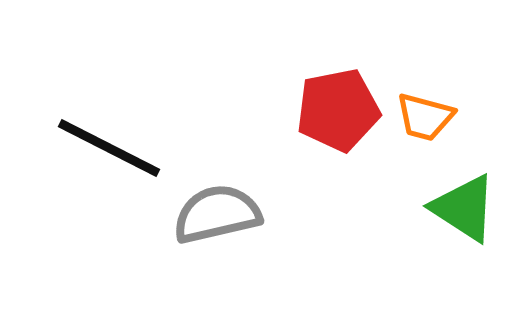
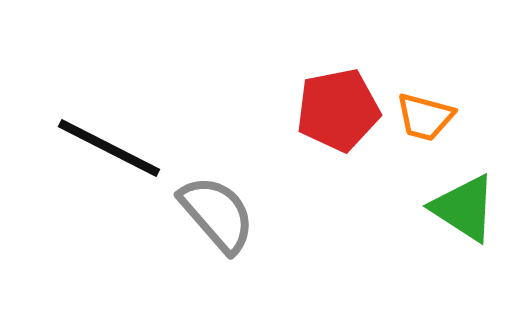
gray semicircle: rotated 62 degrees clockwise
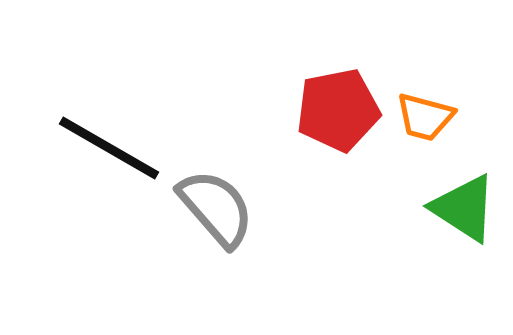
black line: rotated 3 degrees clockwise
gray semicircle: moved 1 px left, 6 px up
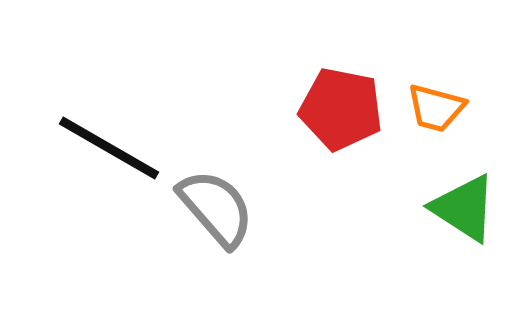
red pentagon: moved 3 px right, 1 px up; rotated 22 degrees clockwise
orange trapezoid: moved 11 px right, 9 px up
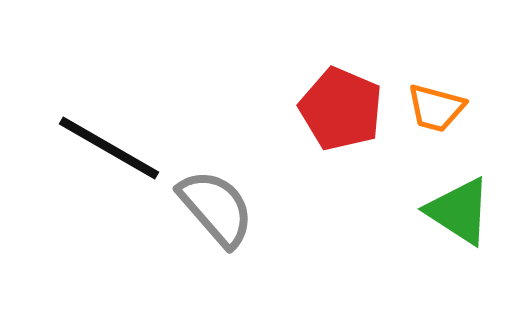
red pentagon: rotated 12 degrees clockwise
green triangle: moved 5 px left, 3 px down
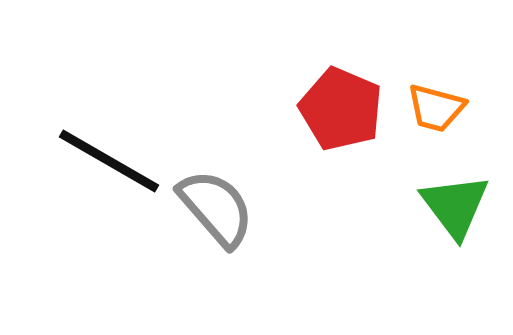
black line: moved 13 px down
green triangle: moved 4 px left, 5 px up; rotated 20 degrees clockwise
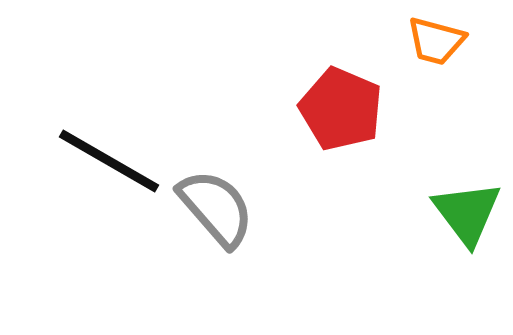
orange trapezoid: moved 67 px up
green triangle: moved 12 px right, 7 px down
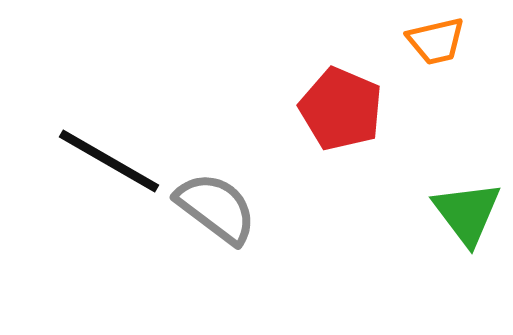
orange trapezoid: rotated 28 degrees counterclockwise
gray semicircle: rotated 12 degrees counterclockwise
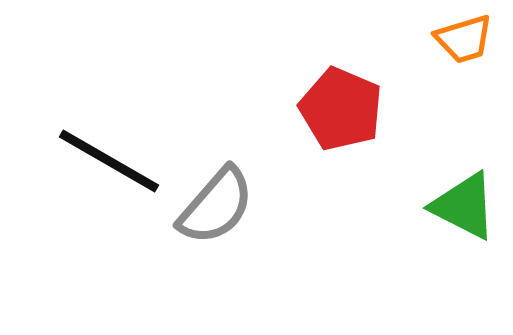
orange trapezoid: moved 28 px right, 2 px up; rotated 4 degrees counterclockwise
gray semicircle: moved 2 px up; rotated 94 degrees clockwise
green triangle: moved 3 px left, 7 px up; rotated 26 degrees counterclockwise
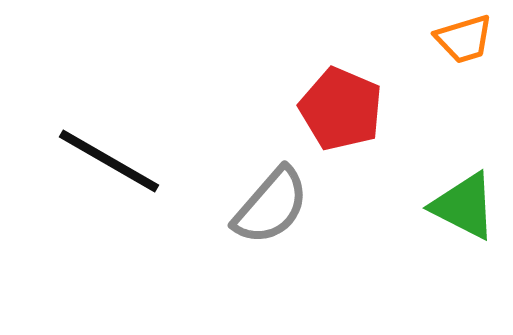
gray semicircle: moved 55 px right
